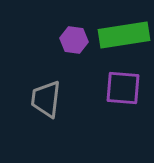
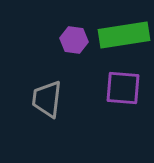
gray trapezoid: moved 1 px right
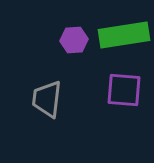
purple hexagon: rotated 12 degrees counterclockwise
purple square: moved 1 px right, 2 px down
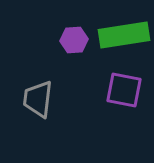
purple square: rotated 6 degrees clockwise
gray trapezoid: moved 9 px left
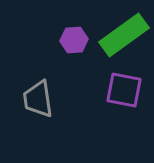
green rectangle: rotated 27 degrees counterclockwise
gray trapezoid: rotated 15 degrees counterclockwise
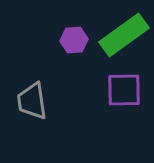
purple square: rotated 12 degrees counterclockwise
gray trapezoid: moved 6 px left, 2 px down
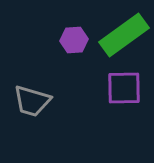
purple square: moved 2 px up
gray trapezoid: rotated 66 degrees counterclockwise
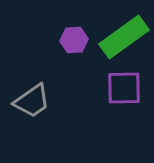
green rectangle: moved 2 px down
gray trapezoid: rotated 51 degrees counterclockwise
